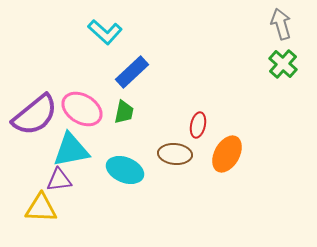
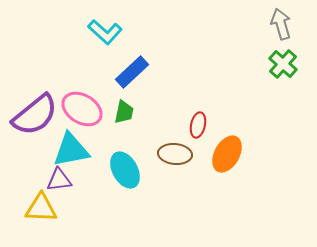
cyan ellipse: rotated 39 degrees clockwise
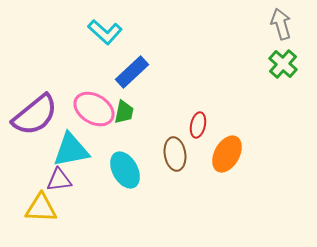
pink ellipse: moved 12 px right
brown ellipse: rotated 76 degrees clockwise
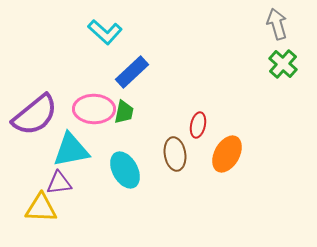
gray arrow: moved 4 px left
pink ellipse: rotated 30 degrees counterclockwise
purple triangle: moved 3 px down
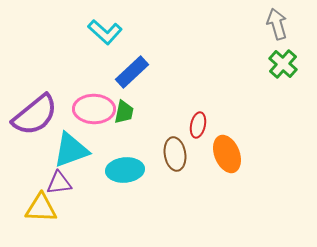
cyan triangle: rotated 9 degrees counterclockwise
orange ellipse: rotated 51 degrees counterclockwise
cyan ellipse: rotated 66 degrees counterclockwise
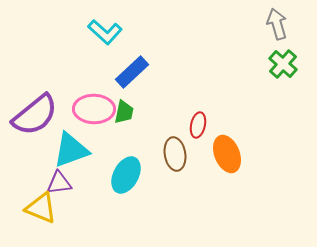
cyan ellipse: moved 1 px right, 5 px down; rotated 57 degrees counterclockwise
yellow triangle: rotated 20 degrees clockwise
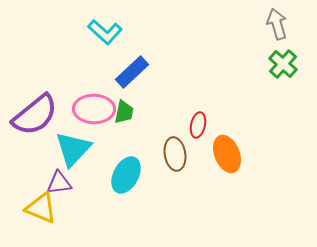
cyan triangle: moved 2 px right, 1 px up; rotated 27 degrees counterclockwise
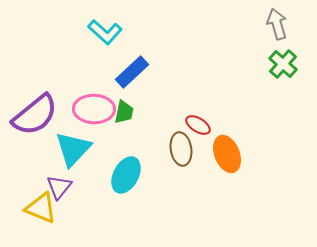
red ellipse: rotated 70 degrees counterclockwise
brown ellipse: moved 6 px right, 5 px up
purple triangle: moved 4 px down; rotated 44 degrees counterclockwise
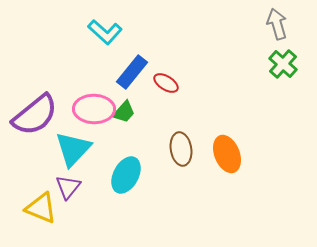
blue rectangle: rotated 8 degrees counterclockwise
green trapezoid: rotated 30 degrees clockwise
red ellipse: moved 32 px left, 42 px up
purple triangle: moved 9 px right
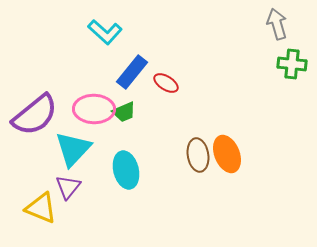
green cross: moved 9 px right; rotated 36 degrees counterclockwise
green trapezoid: rotated 25 degrees clockwise
brown ellipse: moved 17 px right, 6 px down
cyan ellipse: moved 5 px up; rotated 42 degrees counterclockwise
